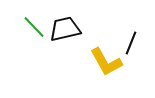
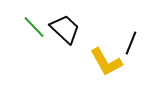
black trapezoid: rotated 56 degrees clockwise
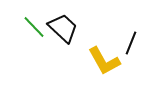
black trapezoid: moved 2 px left, 1 px up
yellow L-shape: moved 2 px left, 1 px up
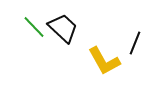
black line: moved 4 px right
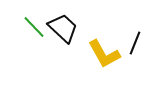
yellow L-shape: moved 7 px up
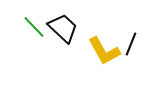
black line: moved 4 px left, 1 px down
yellow L-shape: moved 3 px up
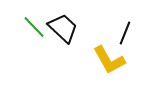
black line: moved 6 px left, 11 px up
yellow L-shape: moved 5 px right, 9 px down
